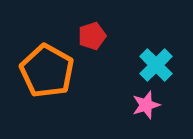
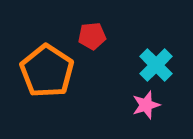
red pentagon: rotated 12 degrees clockwise
orange pentagon: rotated 4 degrees clockwise
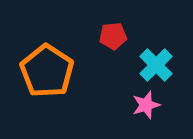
red pentagon: moved 21 px right
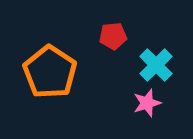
orange pentagon: moved 3 px right, 1 px down
pink star: moved 1 px right, 2 px up
